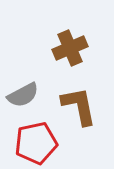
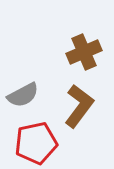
brown cross: moved 14 px right, 4 px down
brown L-shape: rotated 48 degrees clockwise
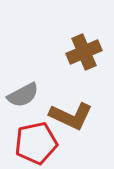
brown L-shape: moved 8 px left, 10 px down; rotated 78 degrees clockwise
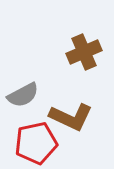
brown L-shape: moved 1 px down
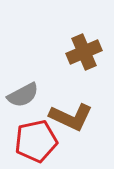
red pentagon: moved 2 px up
